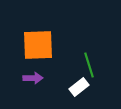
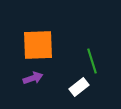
green line: moved 3 px right, 4 px up
purple arrow: rotated 18 degrees counterclockwise
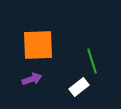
purple arrow: moved 1 px left, 1 px down
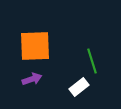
orange square: moved 3 px left, 1 px down
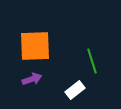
white rectangle: moved 4 px left, 3 px down
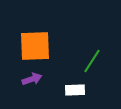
green line: rotated 50 degrees clockwise
white rectangle: rotated 36 degrees clockwise
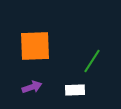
purple arrow: moved 8 px down
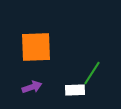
orange square: moved 1 px right, 1 px down
green line: moved 12 px down
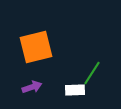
orange square: rotated 12 degrees counterclockwise
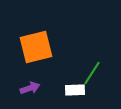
purple arrow: moved 2 px left, 1 px down
